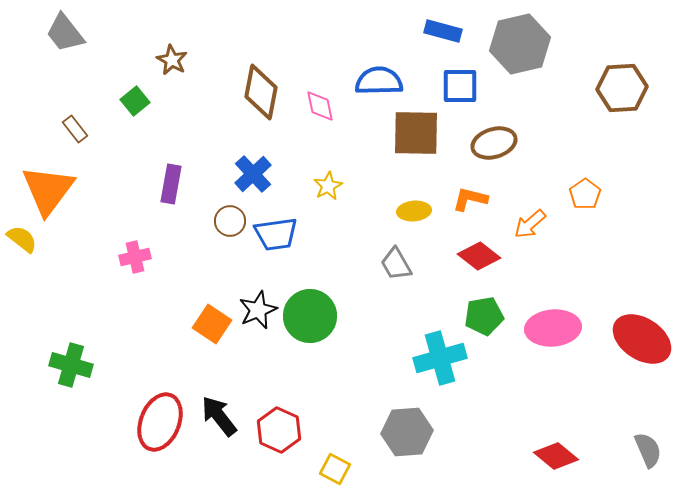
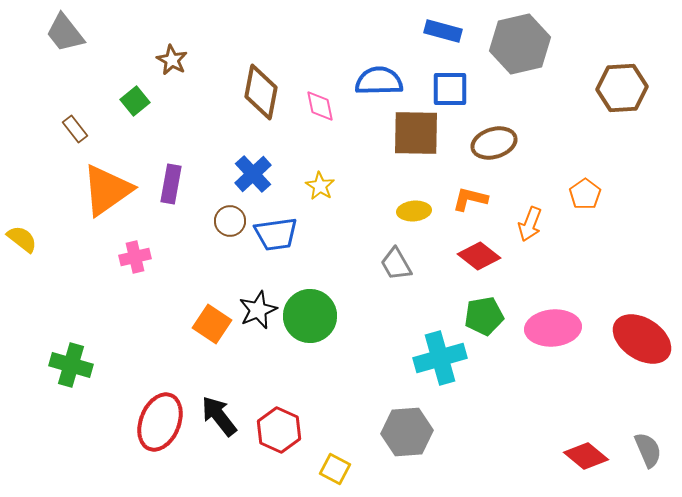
blue square at (460, 86): moved 10 px left, 3 px down
yellow star at (328, 186): moved 8 px left; rotated 12 degrees counterclockwise
orange triangle at (48, 190): moved 59 px right; rotated 18 degrees clockwise
orange arrow at (530, 224): rotated 28 degrees counterclockwise
red diamond at (556, 456): moved 30 px right
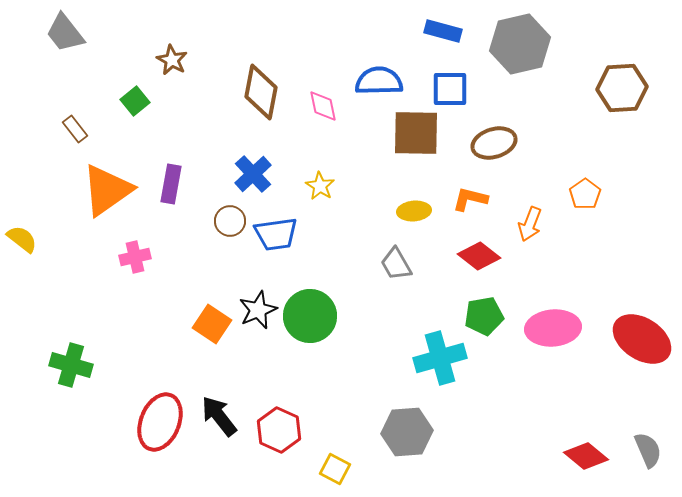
pink diamond at (320, 106): moved 3 px right
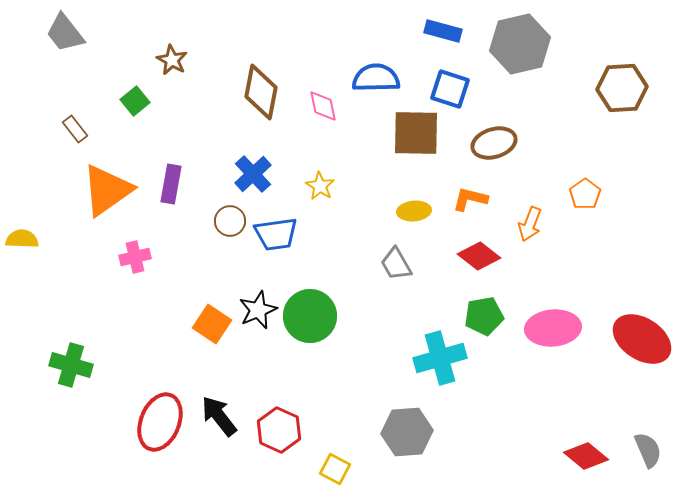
blue semicircle at (379, 81): moved 3 px left, 3 px up
blue square at (450, 89): rotated 18 degrees clockwise
yellow semicircle at (22, 239): rotated 36 degrees counterclockwise
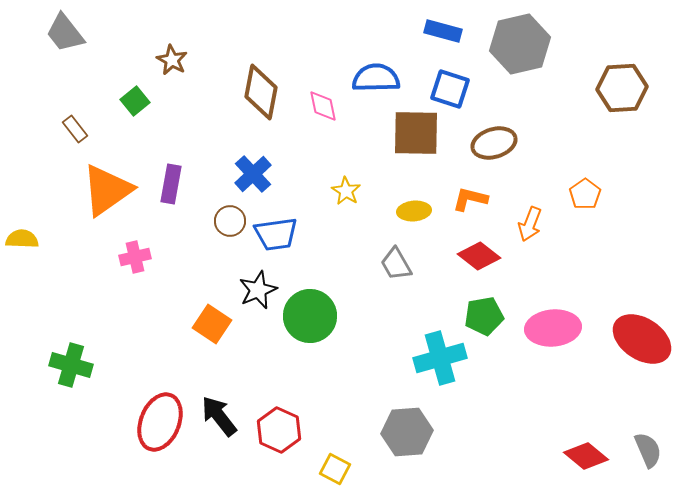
yellow star at (320, 186): moved 26 px right, 5 px down
black star at (258, 310): moved 20 px up
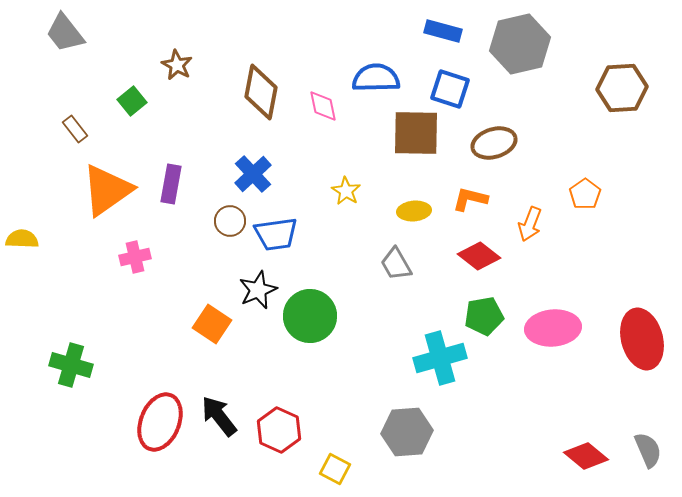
brown star at (172, 60): moved 5 px right, 5 px down
green square at (135, 101): moved 3 px left
red ellipse at (642, 339): rotated 42 degrees clockwise
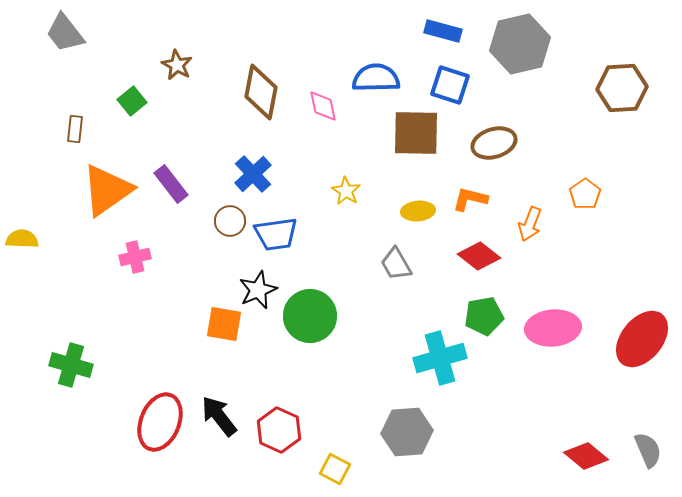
blue square at (450, 89): moved 4 px up
brown rectangle at (75, 129): rotated 44 degrees clockwise
purple rectangle at (171, 184): rotated 48 degrees counterclockwise
yellow ellipse at (414, 211): moved 4 px right
orange square at (212, 324): moved 12 px right; rotated 24 degrees counterclockwise
red ellipse at (642, 339): rotated 54 degrees clockwise
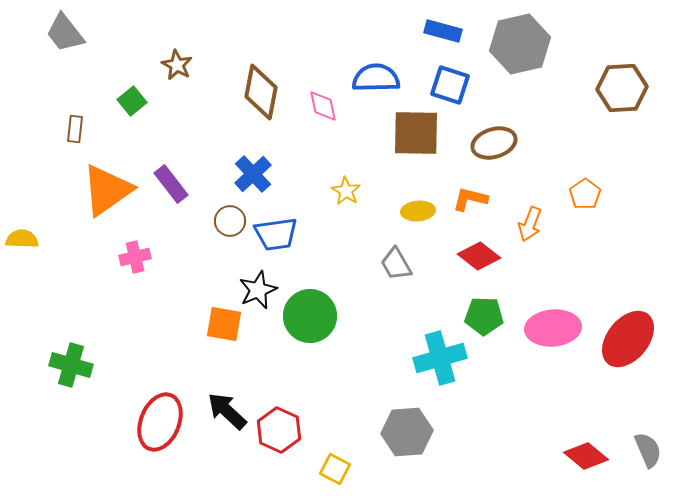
green pentagon at (484, 316): rotated 12 degrees clockwise
red ellipse at (642, 339): moved 14 px left
black arrow at (219, 416): moved 8 px right, 5 px up; rotated 9 degrees counterclockwise
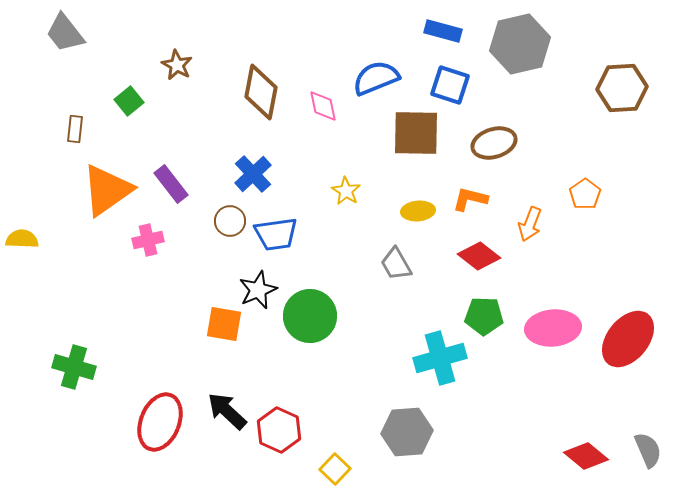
blue semicircle at (376, 78): rotated 21 degrees counterclockwise
green square at (132, 101): moved 3 px left
pink cross at (135, 257): moved 13 px right, 17 px up
green cross at (71, 365): moved 3 px right, 2 px down
yellow square at (335, 469): rotated 16 degrees clockwise
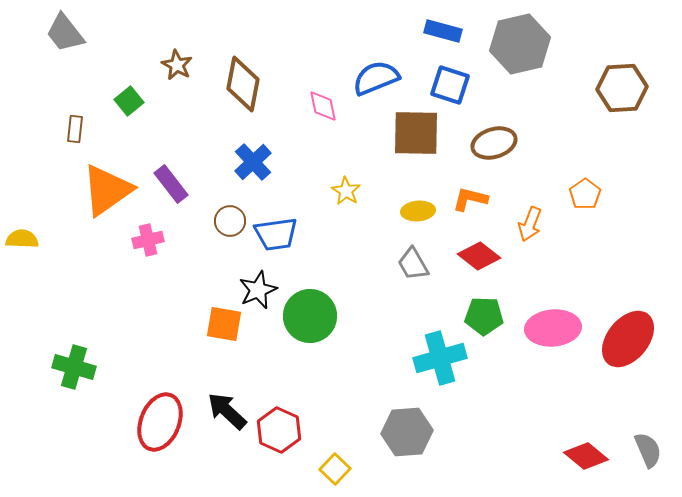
brown diamond at (261, 92): moved 18 px left, 8 px up
blue cross at (253, 174): moved 12 px up
gray trapezoid at (396, 264): moved 17 px right
